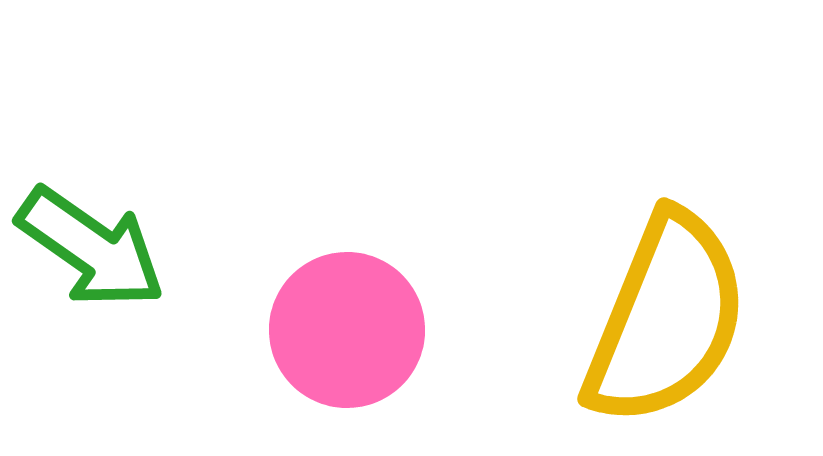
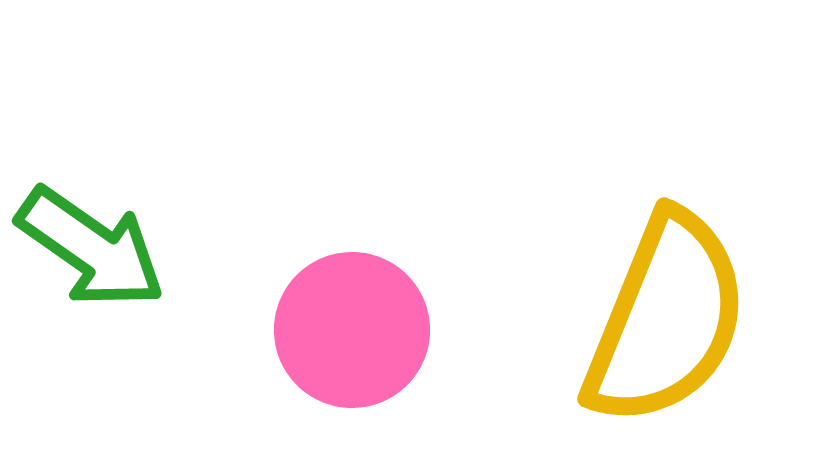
pink circle: moved 5 px right
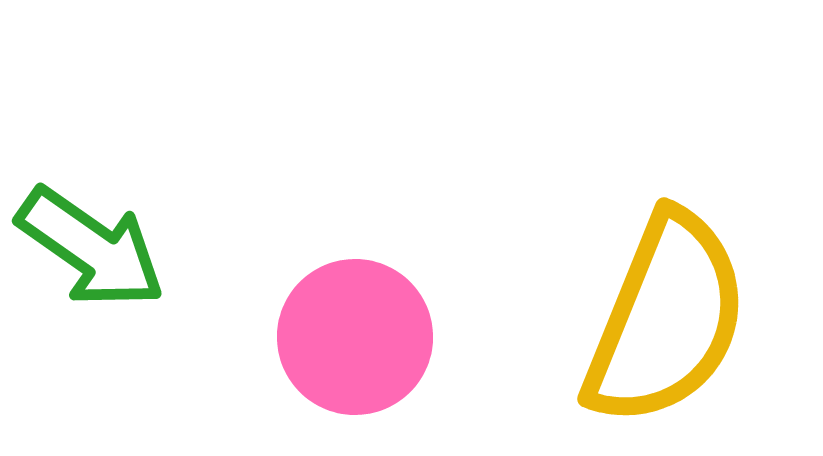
pink circle: moved 3 px right, 7 px down
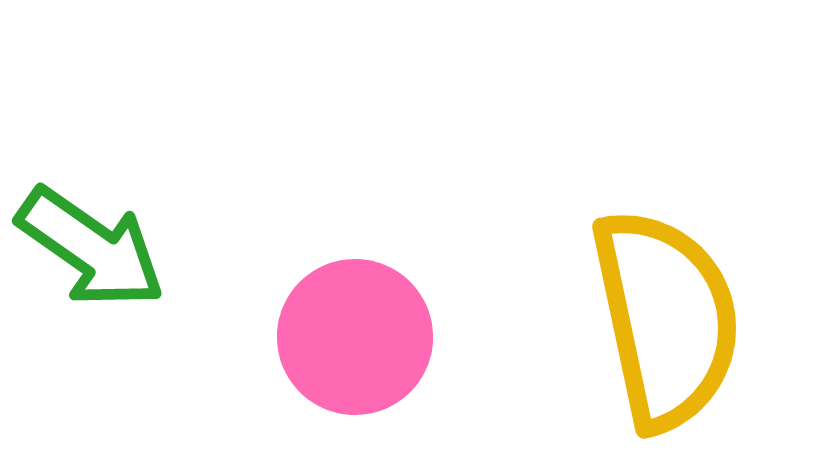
yellow semicircle: rotated 34 degrees counterclockwise
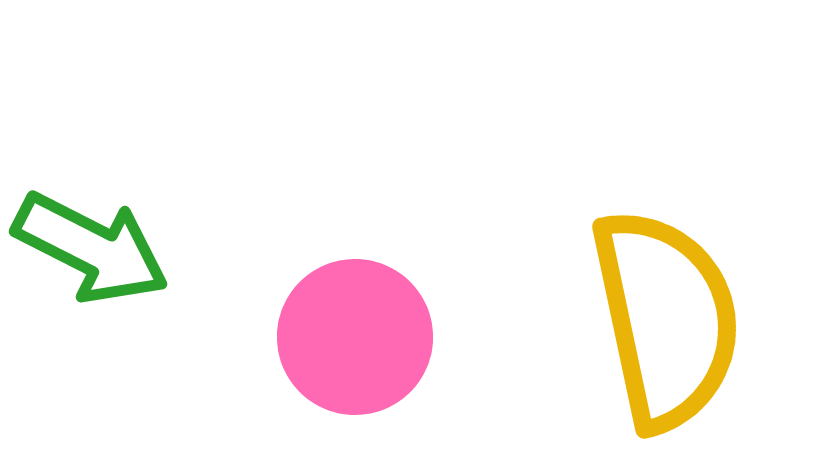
green arrow: rotated 8 degrees counterclockwise
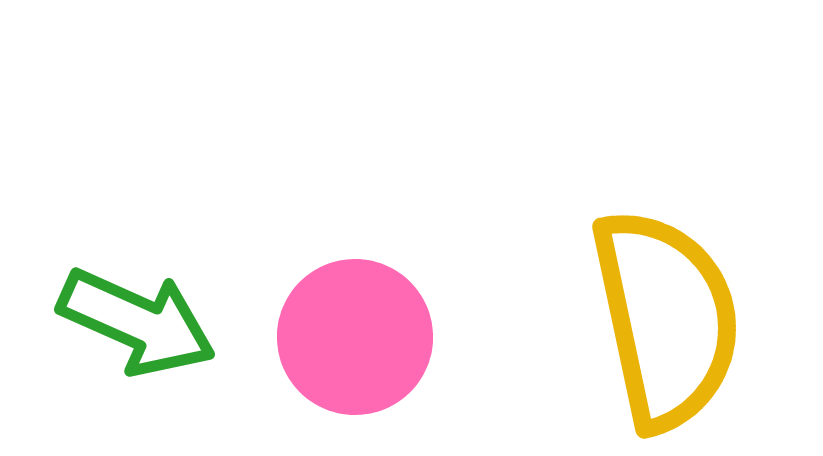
green arrow: moved 46 px right, 74 px down; rotated 3 degrees counterclockwise
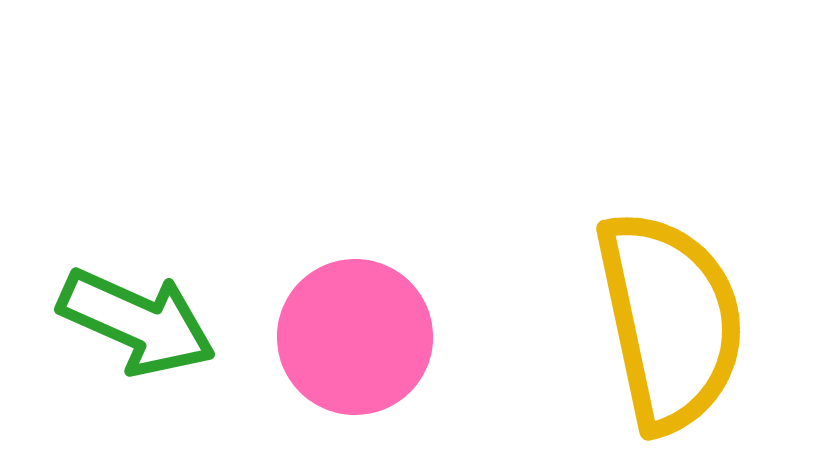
yellow semicircle: moved 4 px right, 2 px down
